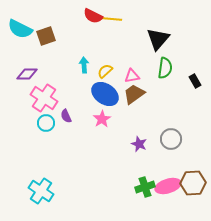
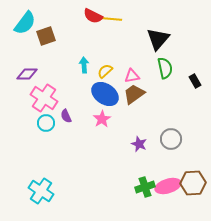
cyan semicircle: moved 5 px right, 6 px up; rotated 80 degrees counterclockwise
green semicircle: rotated 20 degrees counterclockwise
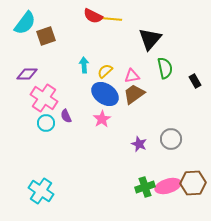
black triangle: moved 8 px left
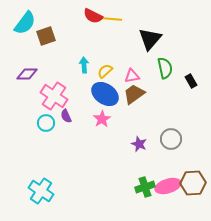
black rectangle: moved 4 px left
pink cross: moved 10 px right, 2 px up
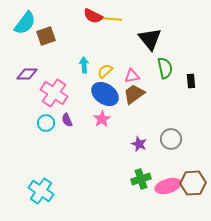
black triangle: rotated 20 degrees counterclockwise
black rectangle: rotated 24 degrees clockwise
pink cross: moved 3 px up
purple semicircle: moved 1 px right, 4 px down
green cross: moved 4 px left, 8 px up
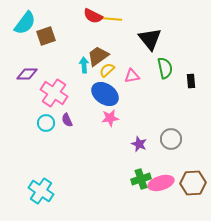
yellow semicircle: moved 2 px right, 1 px up
brown trapezoid: moved 36 px left, 38 px up
pink star: moved 8 px right, 1 px up; rotated 24 degrees clockwise
pink ellipse: moved 7 px left, 3 px up
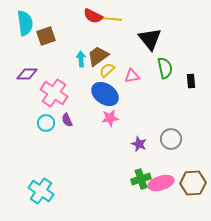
cyan semicircle: rotated 45 degrees counterclockwise
cyan arrow: moved 3 px left, 6 px up
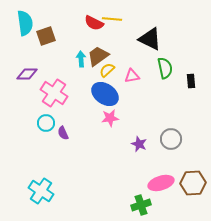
red semicircle: moved 1 px right, 7 px down
black triangle: rotated 25 degrees counterclockwise
purple semicircle: moved 4 px left, 13 px down
green cross: moved 26 px down
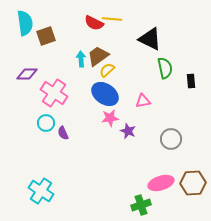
pink triangle: moved 11 px right, 25 px down
purple star: moved 11 px left, 13 px up
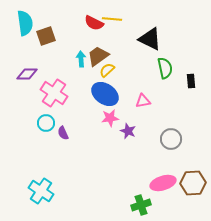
pink ellipse: moved 2 px right
